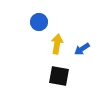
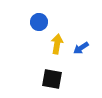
blue arrow: moved 1 px left, 1 px up
black square: moved 7 px left, 3 px down
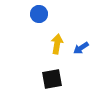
blue circle: moved 8 px up
black square: rotated 20 degrees counterclockwise
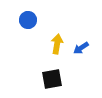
blue circle: moved 11 px left, 6 px down
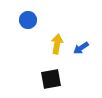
black square: moved 1 px left
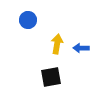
blue arrow: rotated 35 degrees clockwise
black square: moved 2 px up
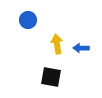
yellow arrow: rotated 18 degrees counterclockwise
black square: rotated 20 degrees clockwise
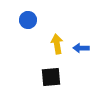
black square: rotated 15 degrees counterclockwise
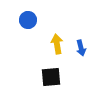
blue arrow: rotated 105 degrees counterclockwise
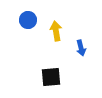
yellow arrow: moved 1 px left, 13 px up
